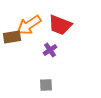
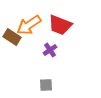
brown rectangle: rotated 42 degrees clockwise
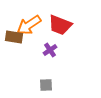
brown rectangle: moved 2 px right; rotated 24 degrees counterclockwise
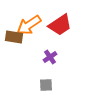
red trapezoid: rotated 55 degrees counterclockwise
purple cross: moved 7 px down
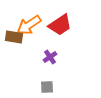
gray square: moved 1 px right, 2 px down
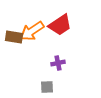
orange arrow: moved 3 px right, 6 px down
purple cross: moved 8 px right, 6 px down; rotated 24 degrees clockwise
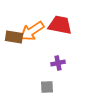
red trapezoid: rotated 135 degrees counterclockwise
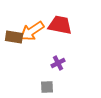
purple cross: rotated 16 degrees counterclockwise
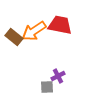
orange arrow: moved 2 px right
brown rectangle: rotated 30 degrees clockwise
purple cross: moved 13 px down
